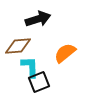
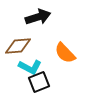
black arrow: moved 2 px up
orange semicircle: rotated 95 degrees counterclockwise
cyan L-shape: rotated 120 degrees clockwise
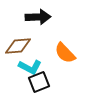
black arrow: rotated 15 degrees clockwise
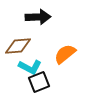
orange semicircle: moved 1 px down; rotated 95 degrees clockwise
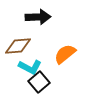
black square: rotated 20 degrees counterclockwise
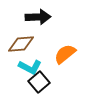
brown diamond: moved 3 px right, 2 px up
